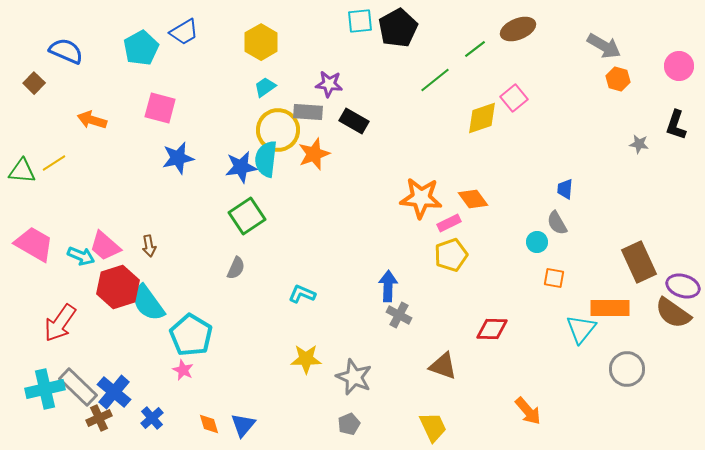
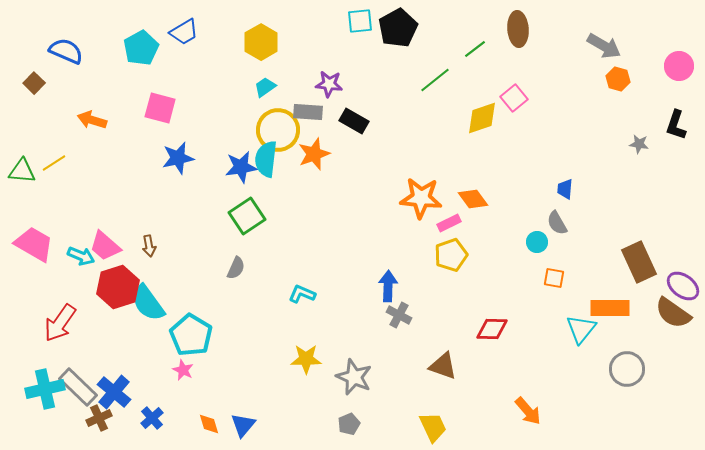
brown ellipse at (518, 29): rotated 72 degrees counterclockwise
purple ellipse at (683, 286): rotated 20 degrees clockwise
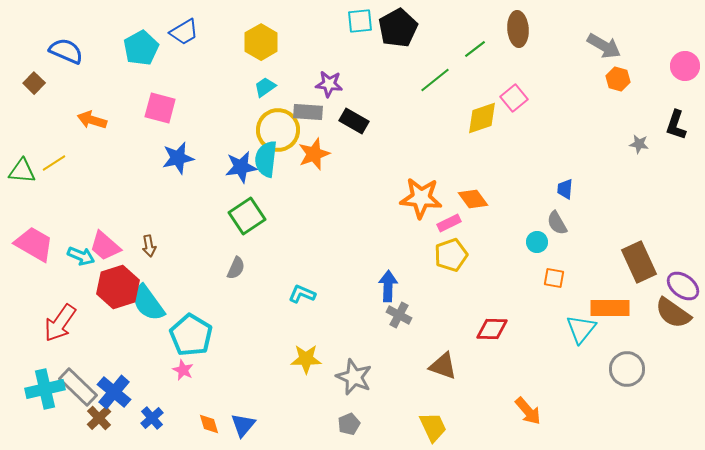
pink circle at (679, 66): moved 6 px right
brown cross at (99, 418): rotated 20 degrees counterclockwise
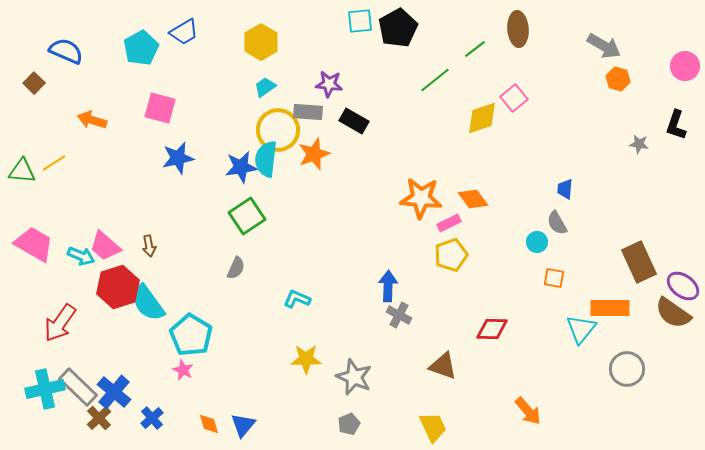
cyan L-shape at (302, 294): moved 5 px left, 5 px down
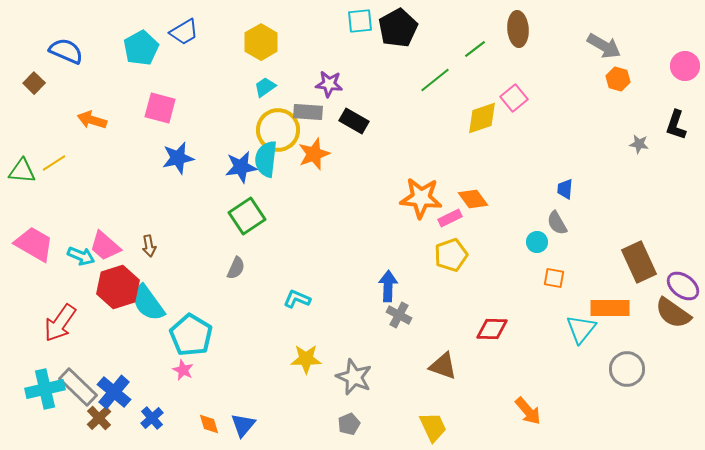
pink rectangle at (449, 223): moved 1 px right, 5 px up
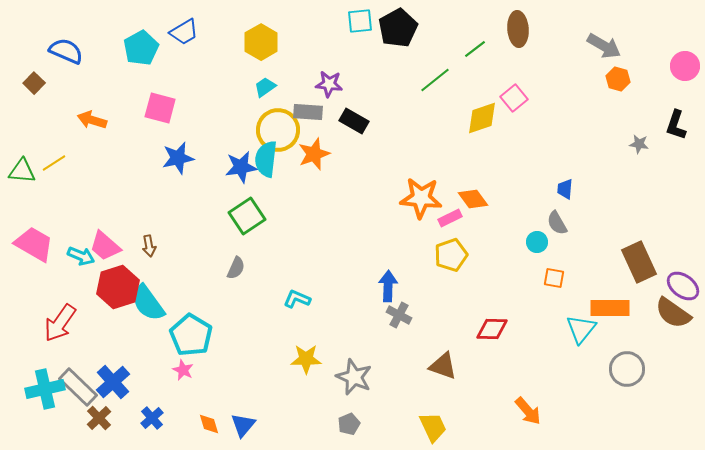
blue cross at (114, 392): moved 1 px left, 10 px up; rotated 8 degrees clockwise
